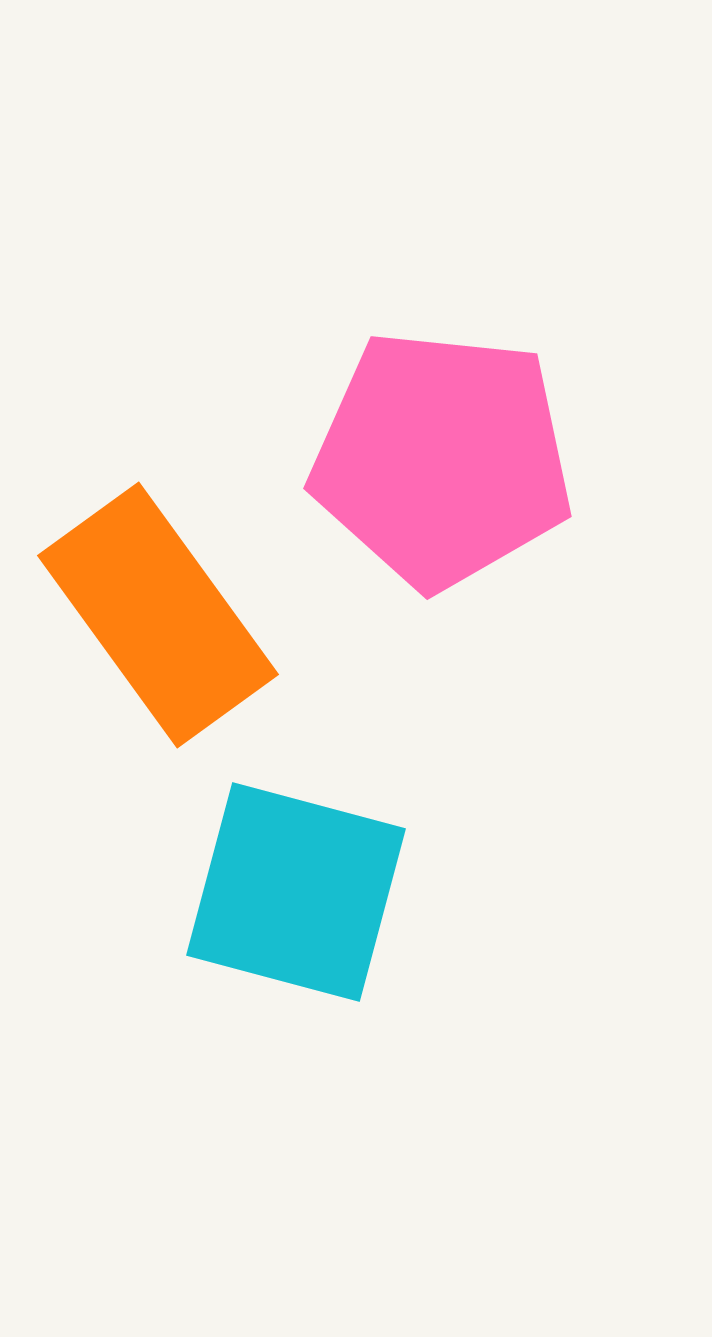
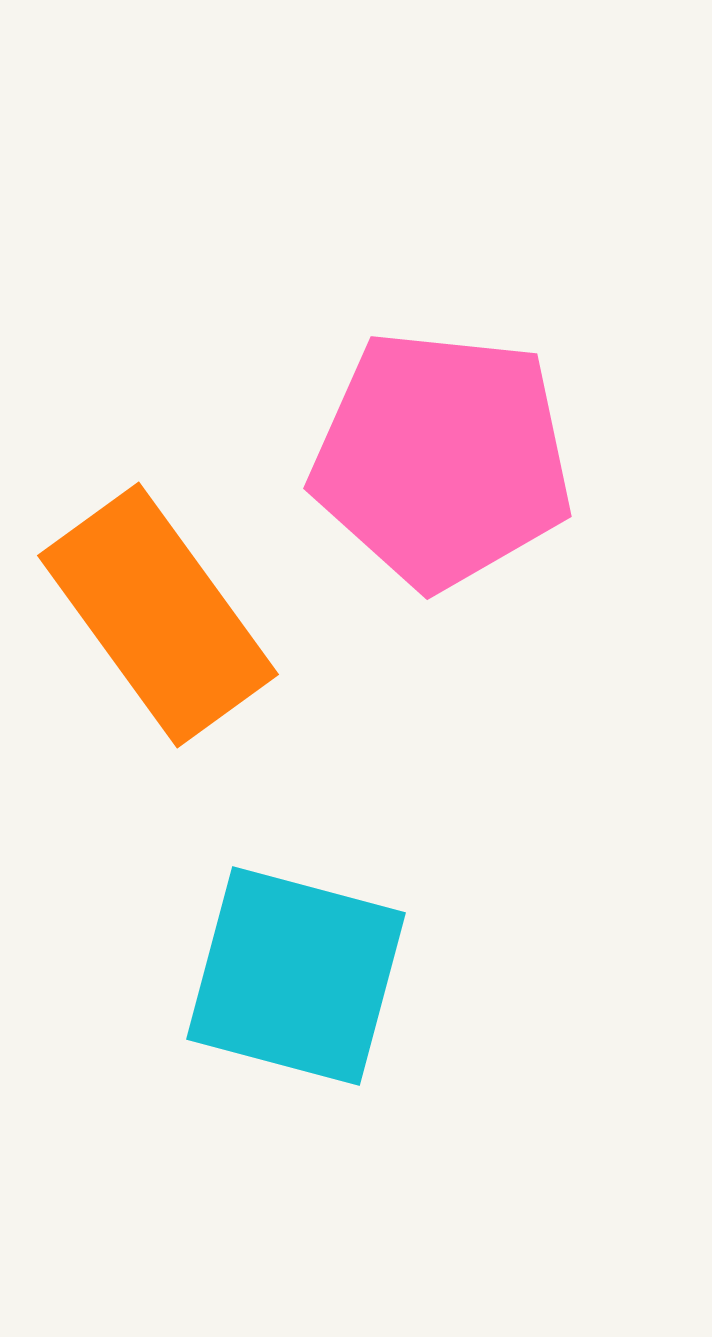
cyan square: moved 84 px down
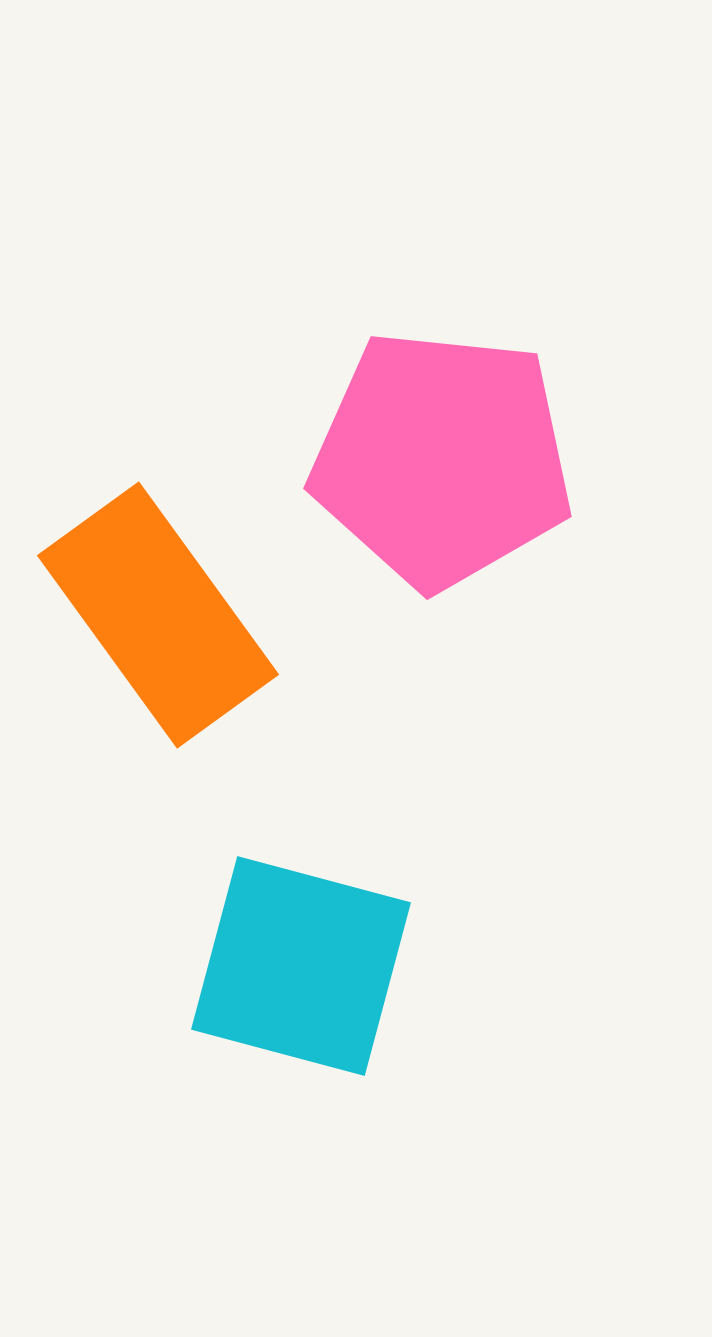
cyan square: moved 5 px right, 10 px up
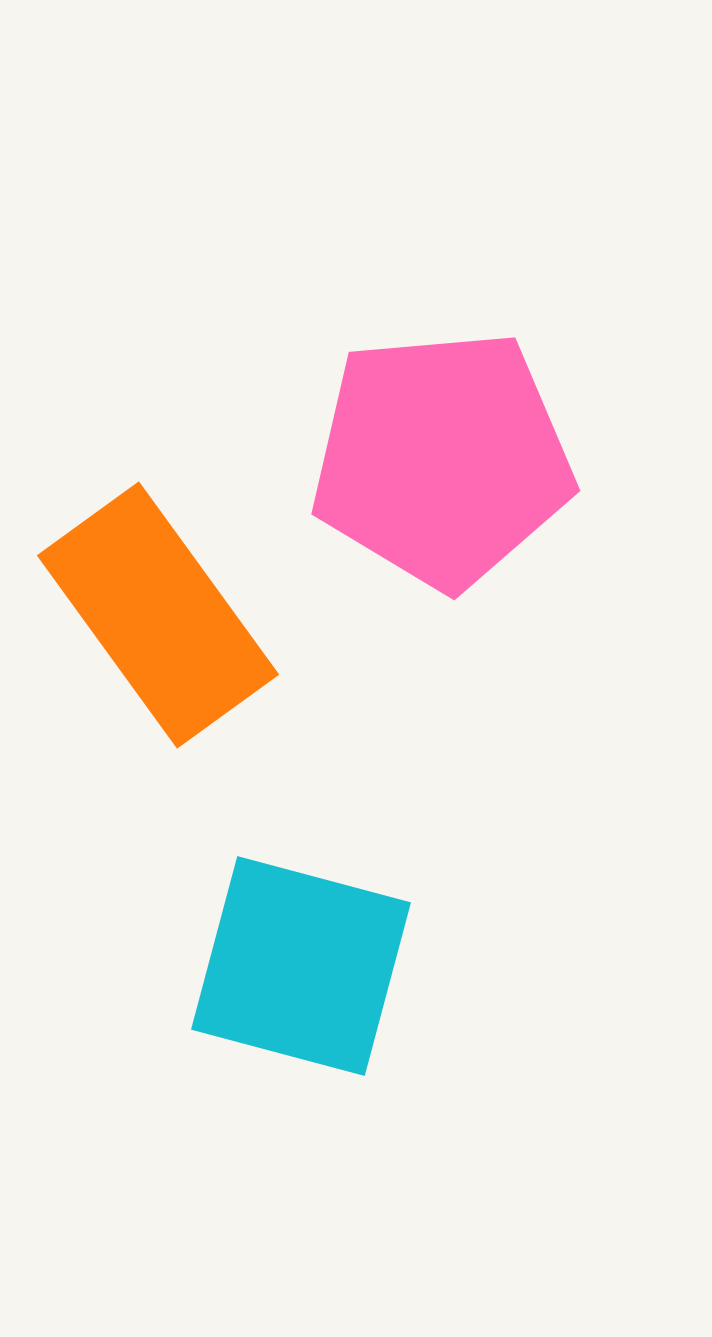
pink pentagon: rotated 11 degrees counterclockwise
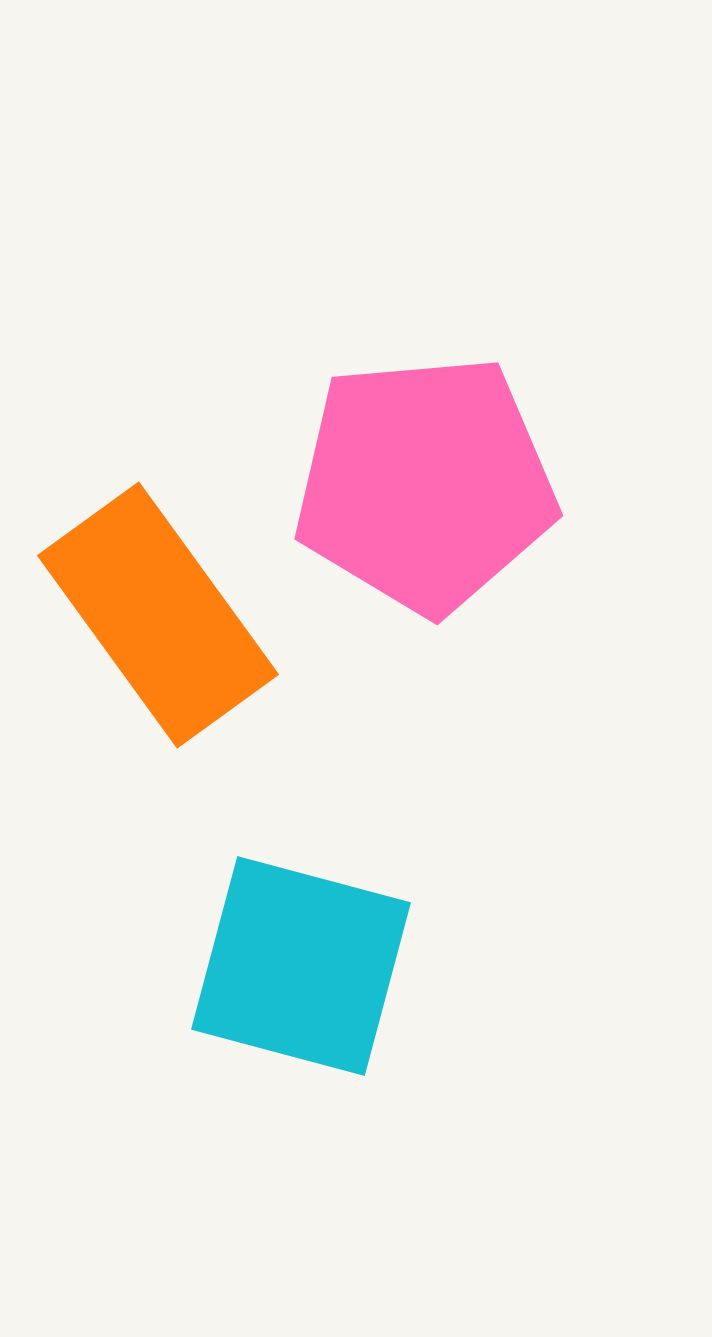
pink pentagon: moved 17 px left, 25 px down
